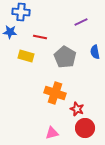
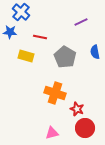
blue cross: rotated 36 degrees clockwise
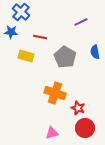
blue star: moved 1 px right
red star: moved 1 px right, 1 px up
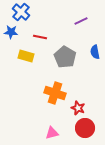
purple line: moved 1 px up
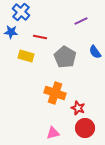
blue semicircle: rotated 24 degrees counterclockwise
pink triangle: moved 1 px right
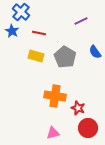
blue star: moved 1 px right, 1 px up; rotated 24 degrees clockwise
red line: moved 1 px left, 4 px up
yellow rectangle: moved 10 px right
orange cross: moved 3 px down; rotated 10 degrees counterclockwise
red circle: moved 3 px right
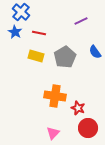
blue star: moved 3 px right, 1 px down
gray pentagon: rotated 10 degrees clockwise
pink triangle: rotated 32 degrees counterclockwise
